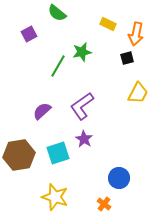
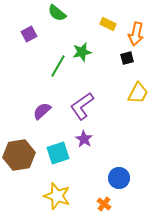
yellow star: moved 2 px right, 1 px up
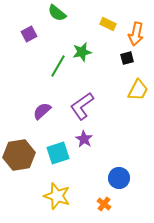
yellow trapezoid: moved 3 px up
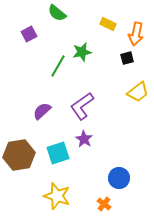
yellow trapezoid: moved 2 px down; rotated 25 degrees clockwise
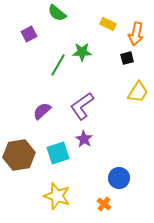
green star: rotated 12 degrees clockwise
green line: moved 1 px up
yellow trapezoid: rotated 20 degrees counterclockwise
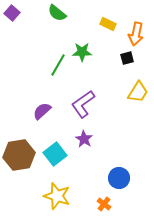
purple square: moved 17 px left, 21 px up; rotated 21 degrees counterclockwise
purple L-shape: moved 1 px right, 2 px up
cyan square: moved 3 px left, 1 px down; rotated 20 degrees counterclockwise
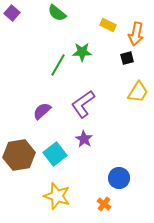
yellow rectangle: moved 1 px down
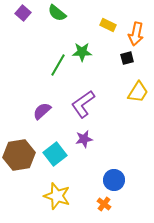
purple square: moved 11 px right
purple star: rotated 30 degrees clockwise
blue circle: moved 5 px left, 2 px down
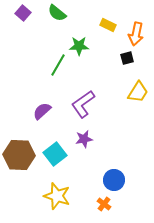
green star: moved 3 px left, 6 px up
brown hexagon: rotated 12 degrees clockwise
